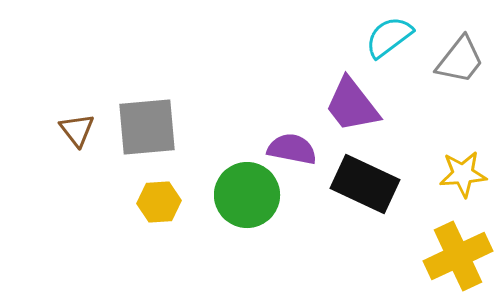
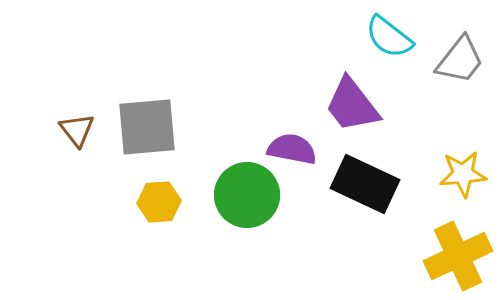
cyan semicircle: rotated 105 degrees counterclockwise
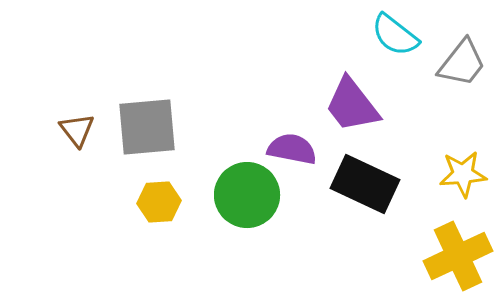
cyan semicircle: moved 6 px right, 2 px up
gray trapezoid: moved 2 px right, 3 px down
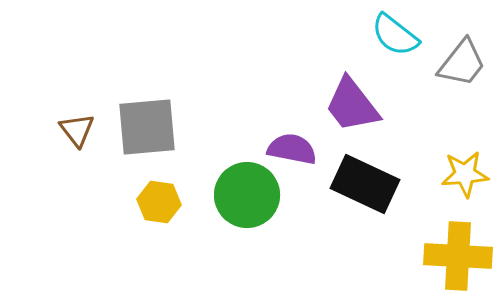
yellow star: moved 2 px right
yellow hexagon: rotated 12 degrees clockwise
yellow cross: rotated 28 degrees clockwise
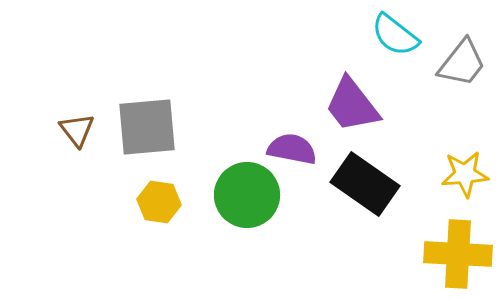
black rectangle: rotated 10 degrees clockwise
yellow cross: moved 2 px up
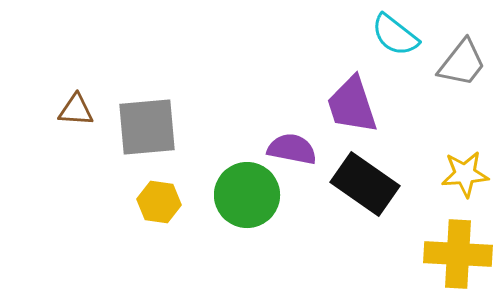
purple trapezoid: rotated 20 degrees clockwise
brown triangle: moved 1 px left, 20 px up; rotated 48 degrees counterclockwise
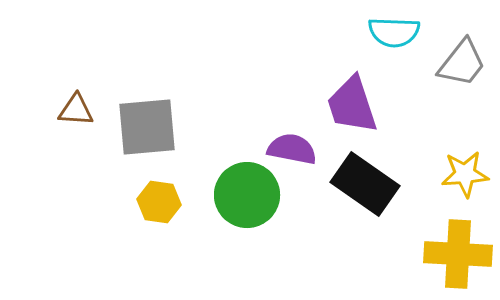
cyan semicircle: moved 1 px left, 3 px up; rotated 36 degrees counterclockwise
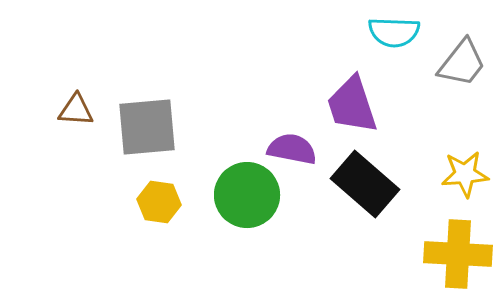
black rectangle: rotated 6 degrees clockwise
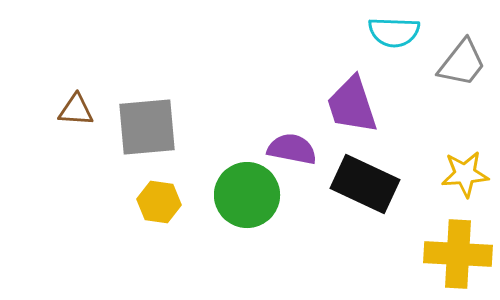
black rectangle: rotated 16 degrees counterclockwise
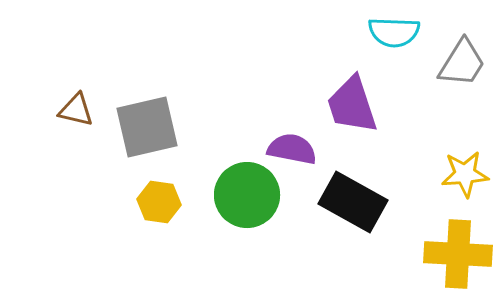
gray trapezoid: rotated 6 degrees counterclockwise
brown triangle: rotated 9 degrees clockwise
gray square: rotated 8 degrees counterclockwise
black rectangle: moved 12 px left, 18 px down; rotated 4 degrees clockwise
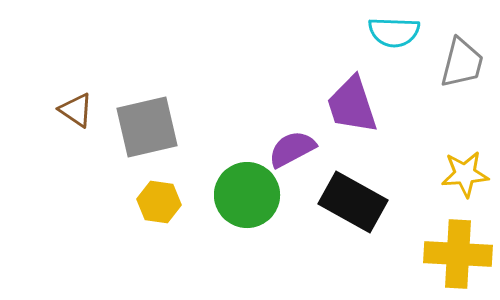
gray trapezoid: rotated 18 degrees counterclockwise
brown triangle: rotated 21 degrees clockwise
purple semicircle: rotated 39 degrees counterclockwise
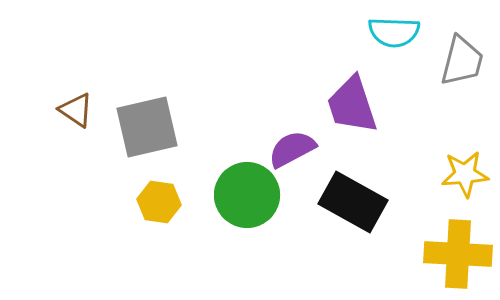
gray trapezoid: moved 2 px up
